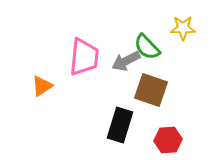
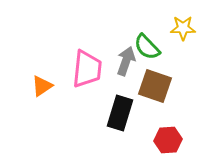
pink trapezoid: moved 3 px right, 12 px down
gray arrow: rotated 136 degrees clockwise
brown square: moved 4 px right, 4 px up
black rectangle: moved 12 px up
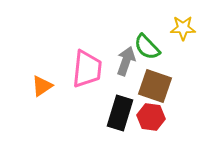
red hexagon: moved 17 px left, 23 px up; rotated 12 degrees clockwise
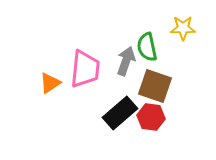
green semicircle: rotated 32 degrees clockwise
pink trapezoid: moved 2 px left
orange triangle: moved 8 px right, 3 px up
black rectangle: rotated 32 degrees clockwise
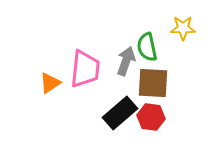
brown square: moved 2 px left, 3 px up; rotated 16 degrees counterclockwise
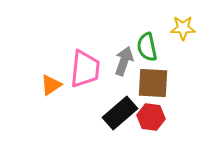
gray arrow: moved 2 px left
orange triangle: moved 1 px right, 2 px down
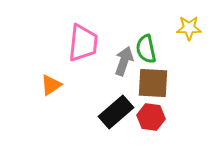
yellow star: moved 6 px right
green semicircle: moved 1 px left, 2 px down
pink trapezoid: moved 2 px left, 26 px up
black rectangle: moved 4 px left, 1 px up
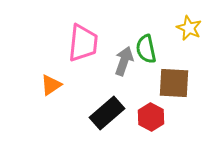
yellow star: rotated 25 degrees clockwise
brown square: moved 21 px right
black rectangle: moved 9 px left, 1 px down
red hexagon: rotated 20 degrees clockwise
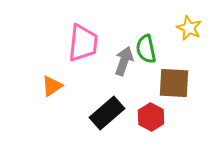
orange triangle: moved 1 px right, 1 px down
